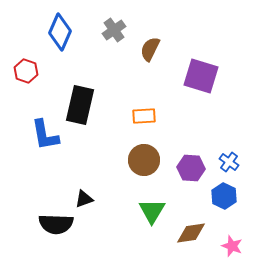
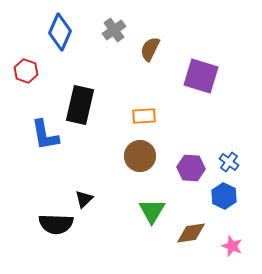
brown circle: moved 4 px left, 4 px up
black triangle: rotated 24 degrees counterclockwise
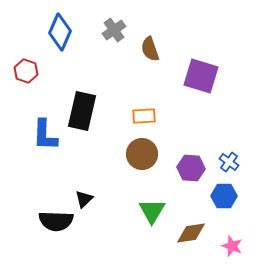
brown semicircle: rotated 45 degrees counterclockwise
black rectangle: moved 2 px right, 6 px down
blue L-shape: rotated 12 degrees clockwise
brown circle: moved 2 px right, 2 px up
blue hexagon: rotated 25 degrees counterclockwise
black semicircle: moved 3 px up
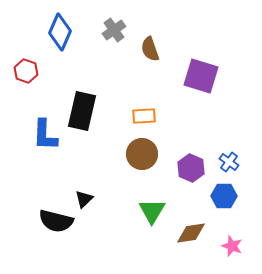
purple hexagon: rotated 20 degrees clockwise
black semicircle: rotated 12 degrees clockwise
